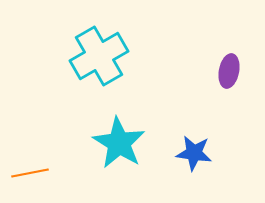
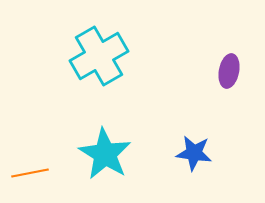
cyan star: moved 14 px left, 11 px down
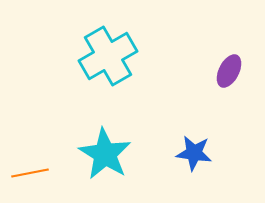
cyan cross: moved 9 px right
purple ellipse: rotated 16 degrees clockwise
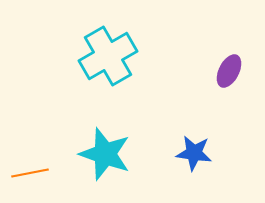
cyan star: rotated 12 degrees counterclockwise
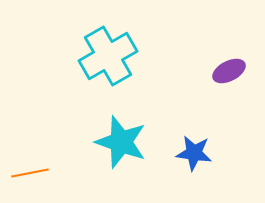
purple ellipse: rotated 36 degrees clockwise
cyan star: moved 16 px right, 12 px up
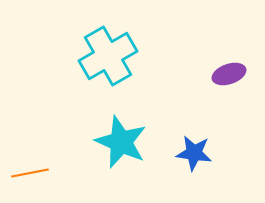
purple ellipse: moved 3 px down; rotated 8 degrees clockwise
cyan star: rotated 4 degrees clockwise
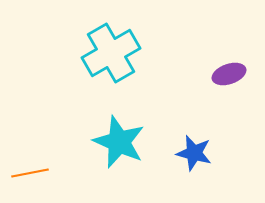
cyan cross: moved 3 px right, 3 px up
cyan star: moved 2 px left
blue star: rotated 6 degrees clockwise
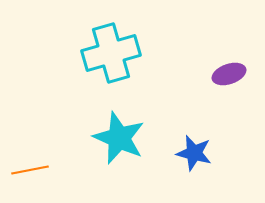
cyan cross: rotated 14 degrees clockwise
cyan star: moved 4 px up
orange line: moved 3 px up
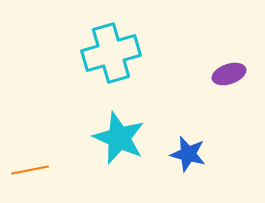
blue star: moved 6 px left, 1 px down
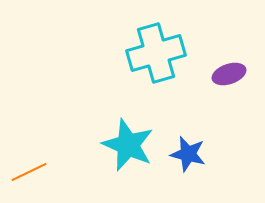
cyan cross: moved 45 px right
cyan star: moved 9 px right, 7 px down
orange line: moved 1 px left, 2 px down; rotated 15 degrees counterclockwise
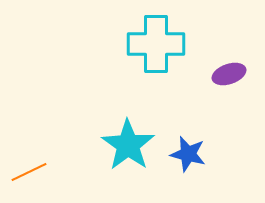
cyan cross: moved 9 px up; rotated 16 degrees clockwise
cyan star: rotated 12 degrees clockwise
